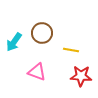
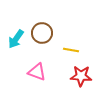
cyan arrow: moved 2 px right, 3 px up
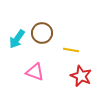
cyan arrow: moved 1 px right
pink triangle: moved 2 px left
red star: rotated 20 degrees clockwise
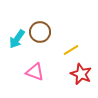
brown circle: moved 2 px left, 1 px up
yellow line: rotated 42 degrees counterclockwise
red star: moved 2 px up
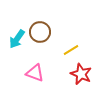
pink triangle: moved 1 px down
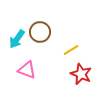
pink triangle: moved 8 px left, 3 px up
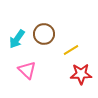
brown circle: moved 4 px right, 2 px down
pink triangle: rotated 24 degrees clockwise
red star: rotated 25 degrees counterclockwise
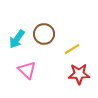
yellow line: moved 1 px right, 1 px up
red star: moved 2 px left
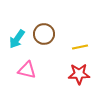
yellow line: moved 8 px right, 2 px up; rotated 21 degrees clockwise
pink triangle: rotated 30 degrees counterclockwise
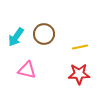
cyan arrow: moved 1 px left, 2 px up
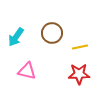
brown circle: moved 8 px right, 1 px up
pink triangle: moved 1 px down
